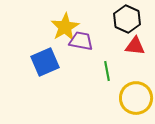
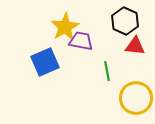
black hexagon: moved 2 px left, 2 px down
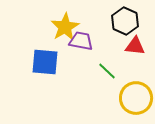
blue square: rotated 28 degrees clockwise
green line: rotated 36 degrees counterclockwise
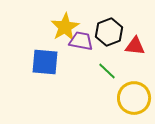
black hexagon: moved 16 px left, 11 px down; rotated 16 degrees clockwise
yellow circle: moved 2 px left
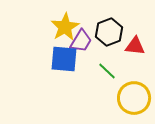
purple trapezoid: rotated 110 degrees clockwise
blue square: moved 19 px right, 3 px up
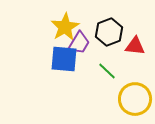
purple trapezoid: moved 2 px left, 2 px down
yellow circle: moved 1 px right, 1 px down
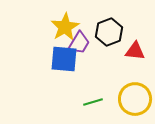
red triangle: moved 5 px down
green line: moved 14 px left, 31 px down; rotated 60 degrees counterclockwise
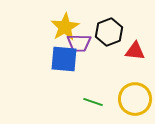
purple trapezoid: rotated 60 degrees clockwise
green line: rotated 36 degrees clockwise
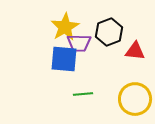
green line: moved 10 px left, 8 px up; rotated 24 degrees counterclockwise
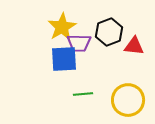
yellow star: moved 3 px left
red triangle: moved 1 px left, 5 px up
blue square: rotated 8 degrees counterclockwise
yellow circle: moved 7 px left, 1 px down
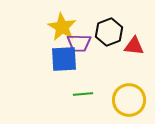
yellow star: rotated 12 degrees counterclockwise
yellow circle: moved 1 px right
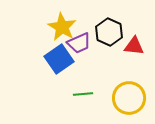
black hexagon: rotated 16 degrees counterclockwise
purple trapezoid: rotated 25 degrees counterclockwise
blue square: moved 5 px left; rotated 32 degrees counterclockwise
yellow circle: moved 2 px up
